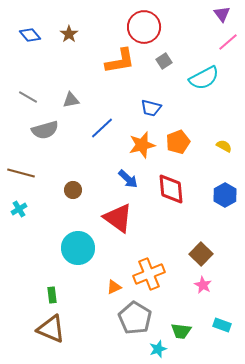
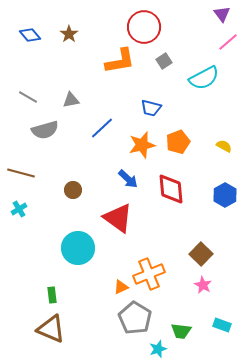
orange triangle: moved 7 px right
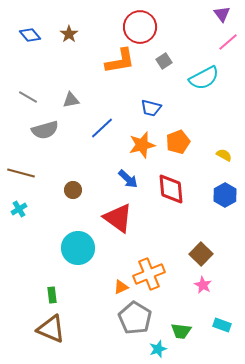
red circle: moved 4 px left
yellow semicircle: moved 9 px down
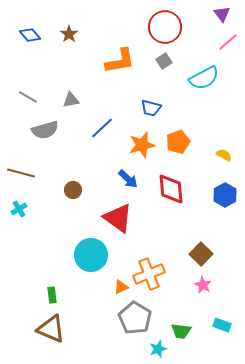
red circle: moved 25 px right
cyan circle: moved 13 px right, 7 px down
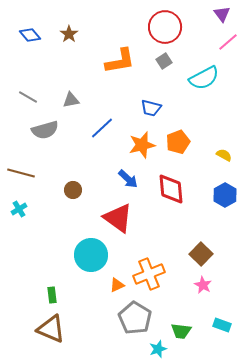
orange triangle: moved 4 px left, 2 px up
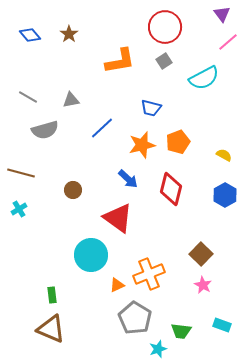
red diamond: rotated 20 degrees clockwise
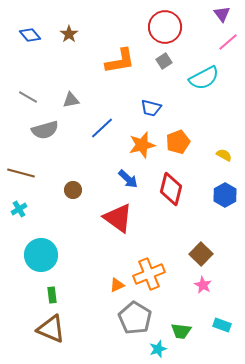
cyan circle: moved 50 px left
